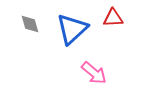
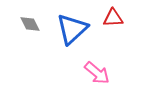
gray diamond: rotated 10 degrees counterclockwise
pink arrow: moved 3 px right
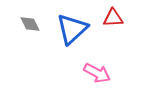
pink arrow: rotated 12 degrees counterclockwise
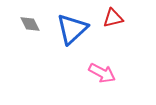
red triangle: rotated 10 degrees counterclockwise
pink arrow: moved 5 px right
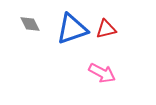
red triangle: moved 7 px left, 11 px down
blue triangle: rotated 24 degrees clockwise
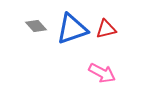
gray diamond: moved 6 px right, 2 px down; rotated 15 degrees counterclockwise
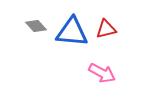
blue triangle: moved 3 px down; rotated 24 degrees clockwise
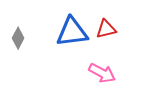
gray diamond: moved 18 px left, 12 px down; rotated 70 degrees clockwise
blue triangle: rotated 12 degrees counterclockwise
